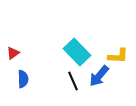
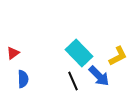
cyan rectangle: moved 2 px right, 1 px down
yellow L-shape: rotated 30 degrees counterclockwise
blue arrow: rotated 85 degrees counterclockwise
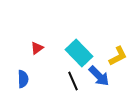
red triangle: moved 24 px right, 5 px up
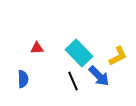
red triangle: rotated 32 degrees clockwise
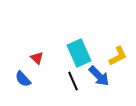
red triangle: moved 10 px down; rotated 48 degrees clockwise
cyan rectangle: rotated 20 degrees clockwise
blue semicircle: rotated 138 degrees clockwise
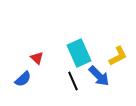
blue semicircle: rotated 90 degrees counterclockwise
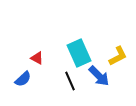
red triangle: rotated 16 degrees counterclockwise
black line: moved 3 px left
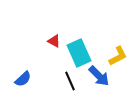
red triangle: moved 17 px right, 17 px up
